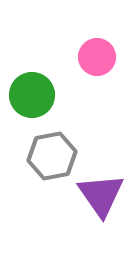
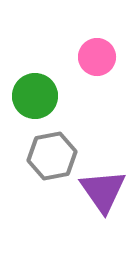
green circle: moved 3 px right, 1 px down
purple triangle: moved 2 px right, 4 px up
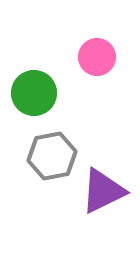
green circle: moved 1 px left, 3 px up
purple triangle: rotated 39 degrees clockwise
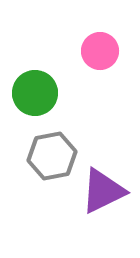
pink circle: moved 3 px right, 6 px up
green circle: moved 1 px right
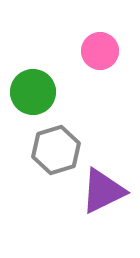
green circle: moved 2 px left, 1 px up
gray hexagon: moved 4 px right, 6 px up; rotated 6 degrees counterclockwise
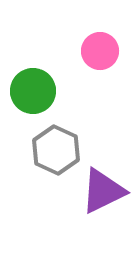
green circle: moved 1 px up
gray hexagon: rotated 18 degrees counterclockwise
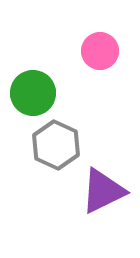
green circle: moved 2 px down
gray hexagon: moved 5 px up
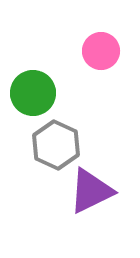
pink circle: moved 1 px right
purple triangle: moved 12 px left
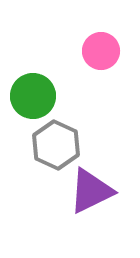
green circle: moved 3 px down
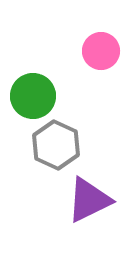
purple triangle: moved 2 px left, 9 px down
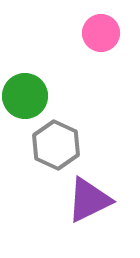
pink circle: moved 18 px up
green circle: moved 8 px left
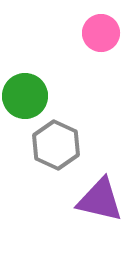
purple triangle: moved 11 px right; rotated 39 degrees clockwise
